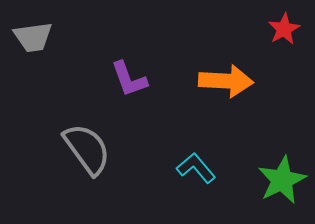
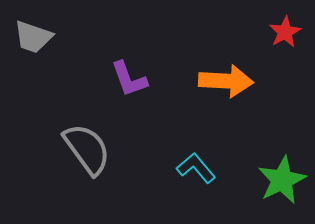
red star: moved 1 px right, 3 px down
gray trapezoid: rotated 27 degrees clockwise
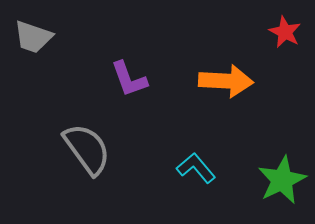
red star: rotated 16 degrees counterclockwise
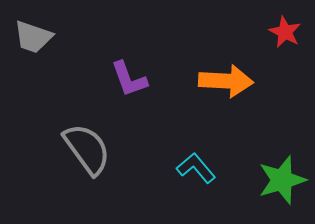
green star: rotated 9 degrees clockwise
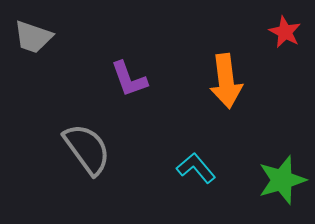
orange arrow: rotated 80 degrees clockwise
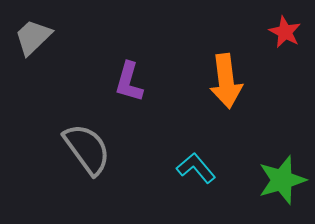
gray trapezoid: rotated 117 degrees clockwise
purple L-shape: moved 3 px down; rotated 36 degrees clockwise
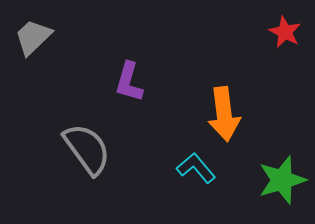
orange arrow: moved 2 px left, 33 px down
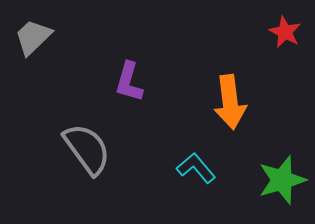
orange arrow: moved 6 px right, 12 px up
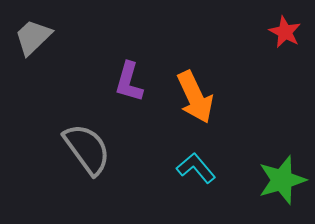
orange arrow: moved 35 px left, 5 px up; rotated 18 degrees counterclockwise
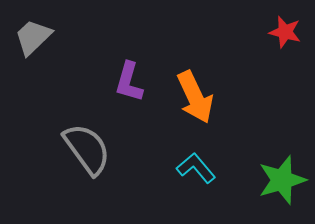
red star: rotated 12 degrees counterclockwise
